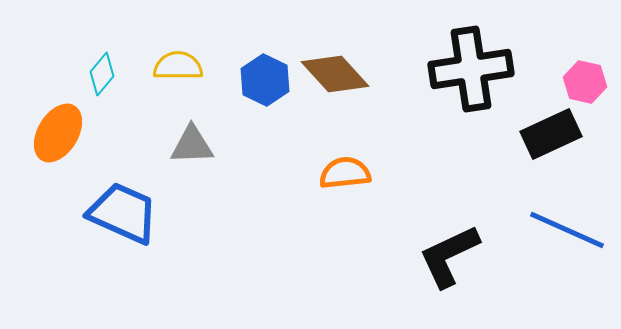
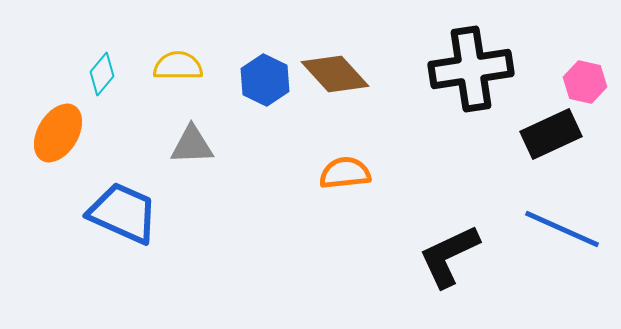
blue line: moved 5 px left, 1 px up
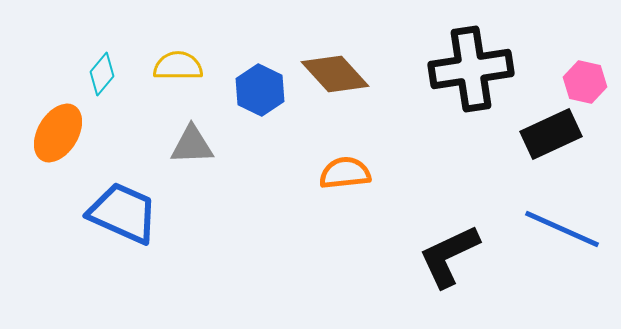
blue hexagon: moved 5 px left, 10 px down
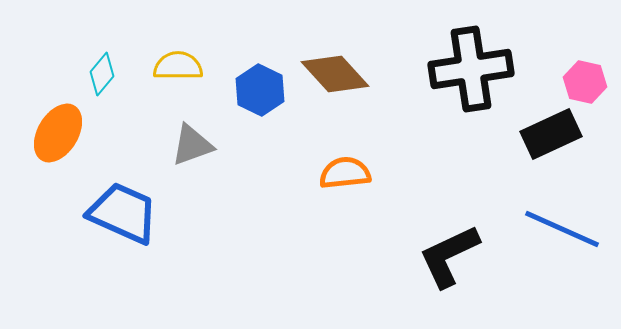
gray triangle: rotated 18 degrees counterclockwise
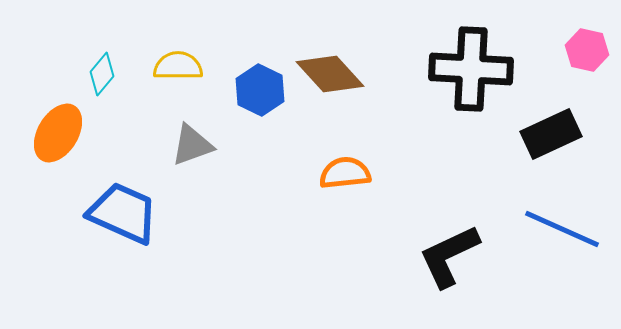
black cross: rotated 12 degrees clockwise
brown diamond: moved 5 px left
pink hexagon: moved 2 px right, 32 px up
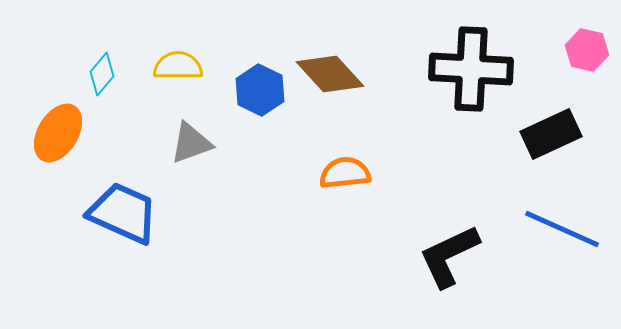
gray triangle: moved 1 px left, 2 px up
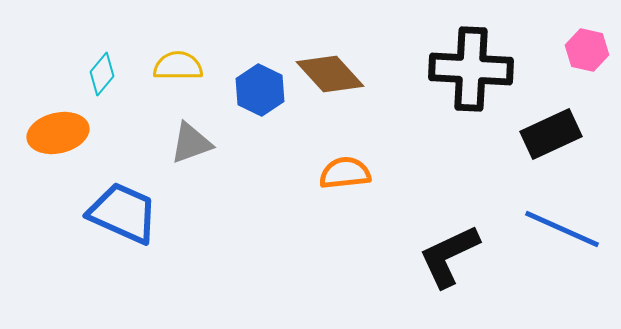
orange ellipse: rotated 46 degrees clockwise
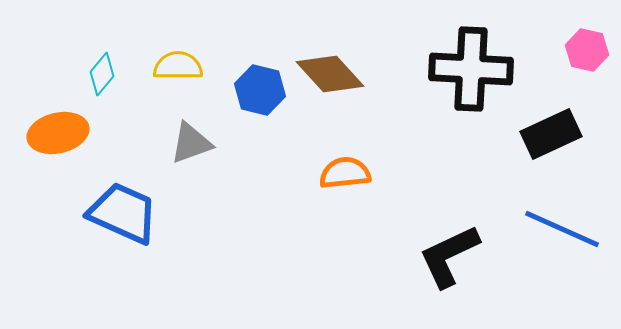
blue hexagon: rotated 12 degrees counterclockwise
